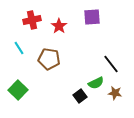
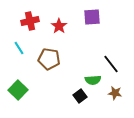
red cross: moved 2 px left, 1 px down
green semicircle: moved 3 px left, 3 px up; rotated 21 degrees clockwise
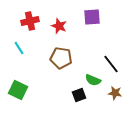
red star: rotated 14 degrees counterclockwise
brown pentagon: moved 12 px right, 1 px up
green semicircle: rotated 28 degrees clockwise
green square: rotated 18 degrees counterclockwise
black square: moved 1 px left, 1 px up; rotated 16 degrees clockwise
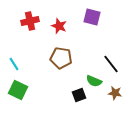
purple square: rotated 18 degrees clockwise
cyan line: moved 5 px left, 16 px down
green semicircle: moved 1 px right, 1 px down
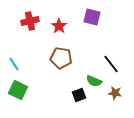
red star: rotated 14 degrees clockwise
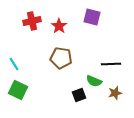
red cross: moved 2 px right
black line: rotated 54 degrees counterclockwise
brown star: rotated 24 degrees counterclockwise
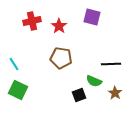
brown star: rotated 24 degrees counterclockwise
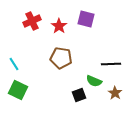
purple square: moved 6 px left, 2 px down
red cross: rotated 12 degrees counterclockwise
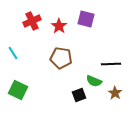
cyan line: moved 1 px left, 11 px up
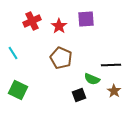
purple square: rotated 18 degrees counterclockwise
brown pentagon: rotated 15 degrees clockwise
black line: moved 1 px down
green semicircle: moved 2 px left, 2 px up
brown star: moved 1 px left, 2 px up
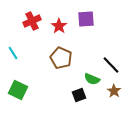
black line: rotated 48 degrees clockwise
